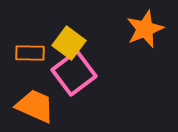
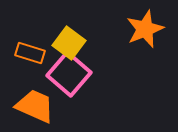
orange rectangle: rotated 16 degrees clockwise
pink square: moved 5 px left, 1 px down; rotated 12 degrees counterclockwise
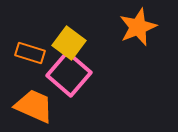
orange star: moved 7 px left, 2 px up
orange trapezoid: moved 1 px left
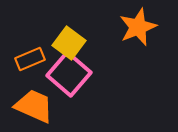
orange rectangle: moved 6 px down; rotated 40 degrees counterclockwise
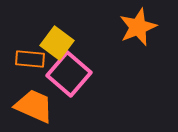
yellow square: moved 12 px left
orange rectangle: rotated 28 degrees clockwise
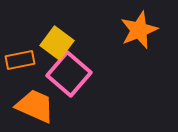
orange star: moved 1 px right, 3 px down
orange rectangle: moved 10 px left, 1 px down; rotated 16 degrees counterclockwise
orange trapezoid: moved 1 px right
